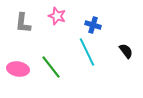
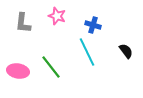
pink ellipse: moved 2 px down
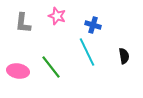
black semicircle: moved 2 px left, 5 px down; rotated 28 degrees clockwise
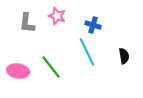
gray L-shape: moved 4 px right
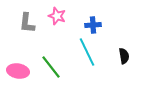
blue cross: rotated 21 degrees counterclockwise
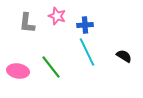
blue cross: moved 8 px left
black semicircle: rotated 49 degrees counterclockwise
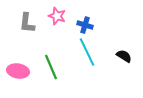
blue cross: rotated 21 degrees clockwise
green line: rotated 15 degrees clockwise
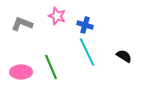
gray L-shape: moved 5 px left, 1 px down; rotated 105 degrees clockwise
pink ellipse: moved 3 px right, 1 px down; rotated 10 degrees counterclockwise
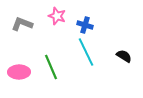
cyan line: moved 1 px left
pink ellipse: moved 2 px left
